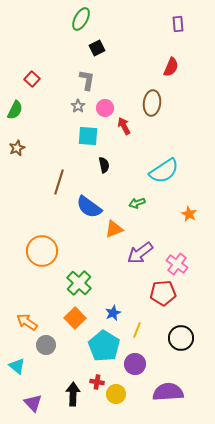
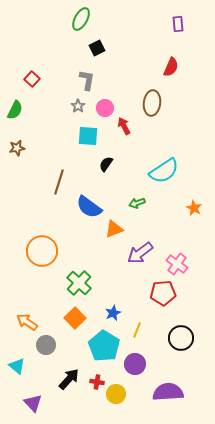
brown star: rotated 14 degrees clockwise
black semicircle: moved 2 px right, 1 px up; rotated 133 degrees counterclockwise
orange star: moved 5 px right, 6 px up
black arrow: moved 4 px left, 15 px up; rotated 40 degrees clockwise
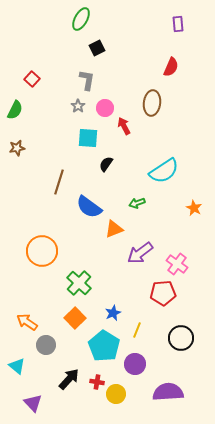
cyan square: moved 2 px down
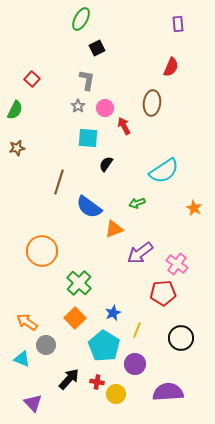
cyan triangle: moved 5 px right, 7 px up; rotated 18 degrees counterclockwise
